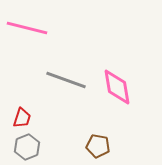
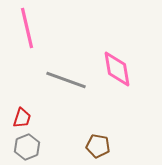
pink line: rotated 63 degrees clockwise
pink diamond: moved 18 px up
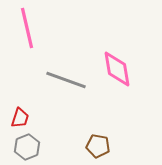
red trapezoid: moved 2 px left
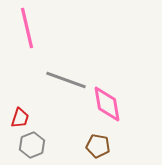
pink diamond: moved 10 px left, 35 px down
gray hexagon: moved 5 px right, 2 px up
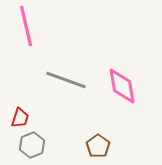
pink line: moved 1 px left, 2 px up
pink diamond: moved 15 px right, 18 px up
brown pentagon: rotated 25 degrees clockwise
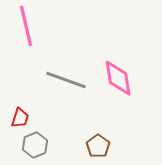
pink diamond: moved 4 px left, 8 px up
gray hexagon: moved 3 px right
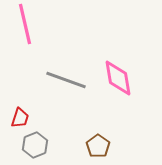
pink line: moved 1 px left, 2 px up
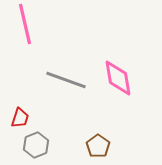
gray hexagon: moved 1 px right
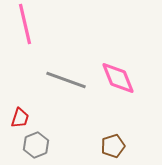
pink diamond: rotated 12 degrees counterclockwise
brown pentagon: moved 15 px right; rotated 20 degrees clockwise
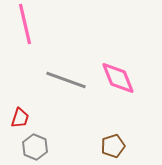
gray hexagon: moved 1 px left, 2 px down; rotated 15 degrees counterclockwise
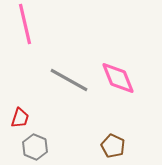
gray line: moved 3 px right; rotated 9 degrees clockwise
brown pentagon: rotated 30 degrees counterclockwise
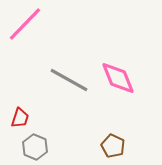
pink line: rotated 57 degrees clockwise
